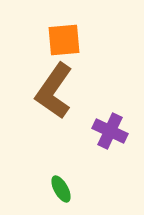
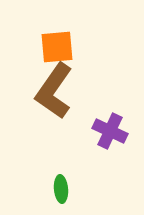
orange square: moved 7 px left, 7 px down
green ellipse: rotated 24 degrees clockwise
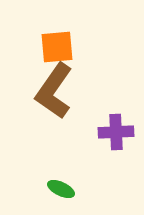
purple cross: moved 6 px right, 1 px down; rotated 28 degrees counterclockwise
green ellipse: rotated 60 degrees counterclockwise
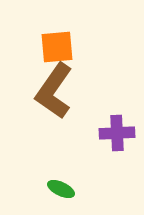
purple cross: moved 1 px right, 1 px down
